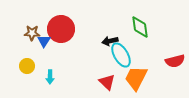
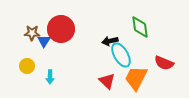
red semicircle: moved 11 px left, 2 px down; rotated 36 degrees clockwise
red triangle: moved 1 px up
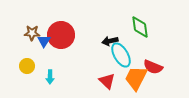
red circle: moved 6 px down
red semicircle: moved 11 px left, 4 px down
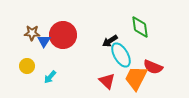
red circle: moved 2 px right
black arrow: rotated 21 degrees counterclockwise
cyan arrow: rotated 40 degrees clockwise
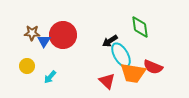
orange trapezoid: moved 3 px left, 5 px up; rotated 108 degrees counterclockwise
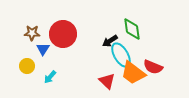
green diamond: moved 8 px left, 2 px down
red circle: moved 1 px up
blue triangle: moved 1 px left, 8 px down
orange trapezoid: rotated 28 degrees clockwise
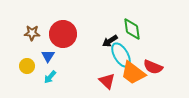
blue triangle: moved 5 px right, 7 px down
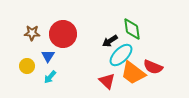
cyan ellipse: rotated 75 degrees clockwise
